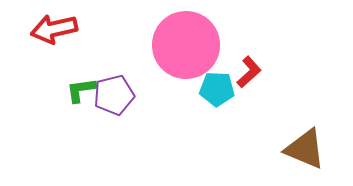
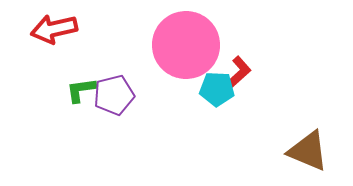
red L-shape: moved 10 px left
brown triangle: moved 3 px right, 2 px down
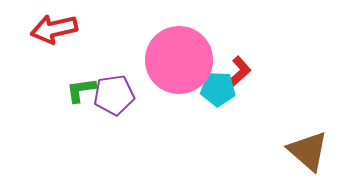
pink circle: moved 7 px left, 15 px down
cyan pentagon: moved 1 px right
purple pentagon: rotated 6 degrees clockwise
brown triangle: rotated 18 degrees clockwise
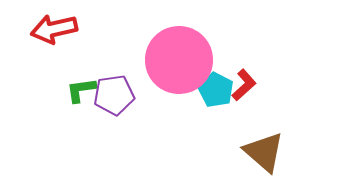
red L-shape: moved 5 px right, 13 px down
cyan pentagon: moved 2 px left, 1 px down; rotated 24 degrees clockwise
brown triangle: moved 44 px left, 1 px down
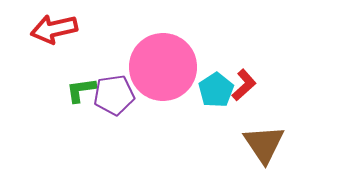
pink circle: moved 16 px left, 7 px down
cyan pentagon: rotated 12 degrees clockwise
brown triangle: moved 8 px up; rotated 15 degrees clockwise
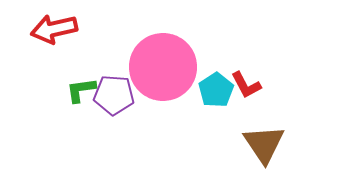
red L-shape: moved 2 px right; rotated 104 degrees clockwise
purple pentagon: rotated 12 degrees clockwise
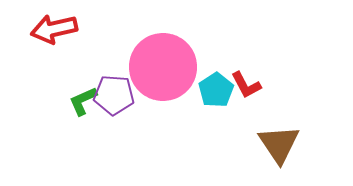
green L-shape: moved 2 px right, 11 px down; rotated 16 degrees counterclockwise
brown triangle: moved 15 px right
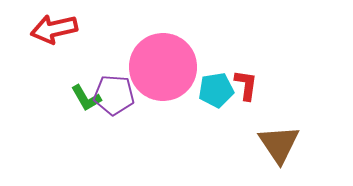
red L-shape: rotated 144 degrees counterclockwise
cyan pentagon: rotated 24 degrees clockwise
green L-shape: moved 3 px right, 3 px up; rotated 96 degrees counterclockwise
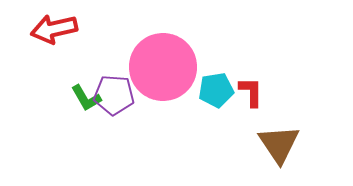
red L-shape: moved 5 px right, 7 px down; rotated 8 degrees counterclockwise
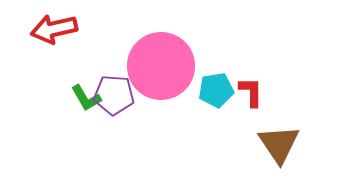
pink circle: moved 2 px left, 1 px up
